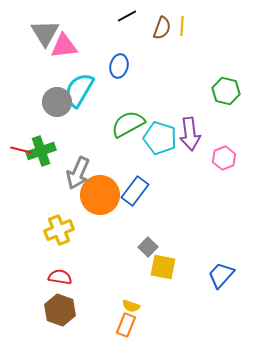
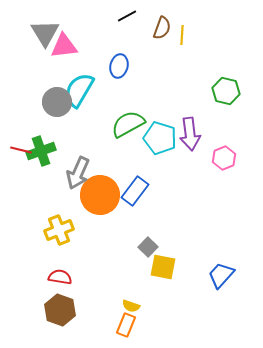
yellow line: moved 9 px down
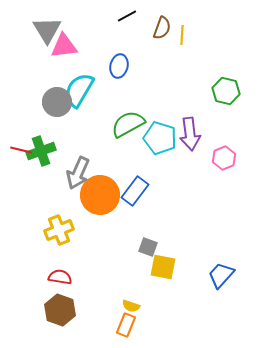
gray triangle: moved 2 px right, 3 px up
gray square: rotated 24 degrees counterclockwise
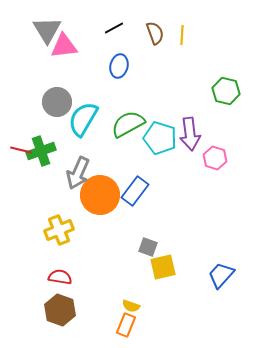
black line: moved 13 px left, 12 px down
brown semicircle: moved 7 px left, 5 px down; rotated 40 degrees counterclockwise
cyan semicircle: moved 4 px right, 29 px down
pink hexagon: moved 9 px left; rotated 20 degrees counterclockwise
yellow square: rotated 24 degrees counterclockwise
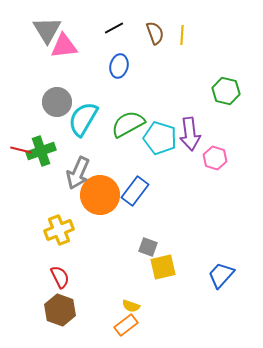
red semicircle: rotated 55 degrees clockwise
orange rectangle: rotated 30 degrees clockwise
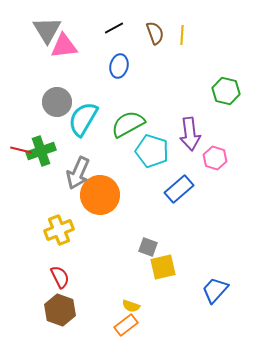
cyan pentagon: moved 8 px left, 13 px down
blue rectangle: moved 44 px right, 2 px up; rotated 12 degrees clockwise
blue trapezoid: moved 6 px left, 15 px down
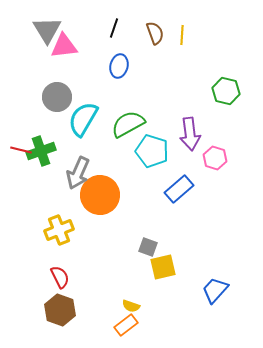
black line: rotated 42 degrees counterclockwise
gray circle: moved 5 px up
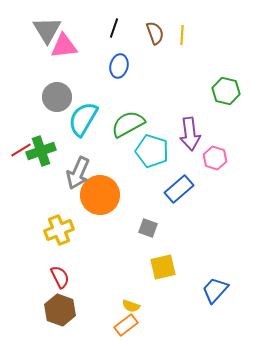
red line: rotated 45 degrees counterclockwise
gray square: moved 19 px up
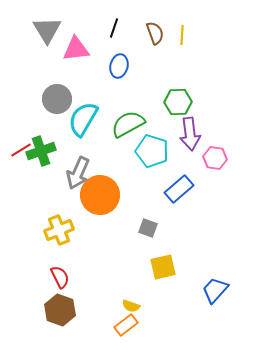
pink triangle: moved 12 px right, 3 px down
green hexagon: moved 48 px left, 11 px down; rotated 16 degrees counterclockwise
gray circle: moved 2 px down
pink hexagon: rotated 10 degrees counterclockwise
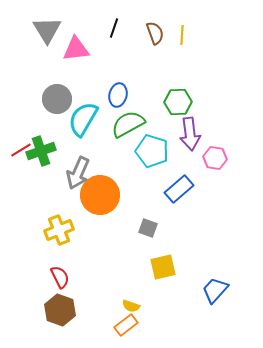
blue ellipse: moved 1 px left, 29 px down
